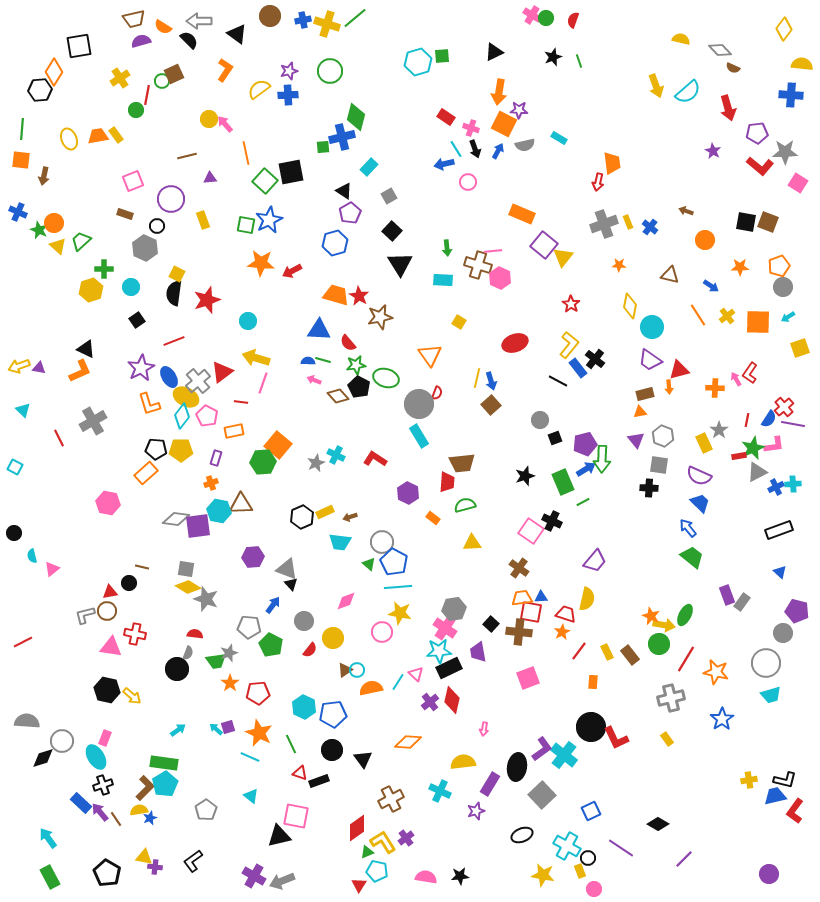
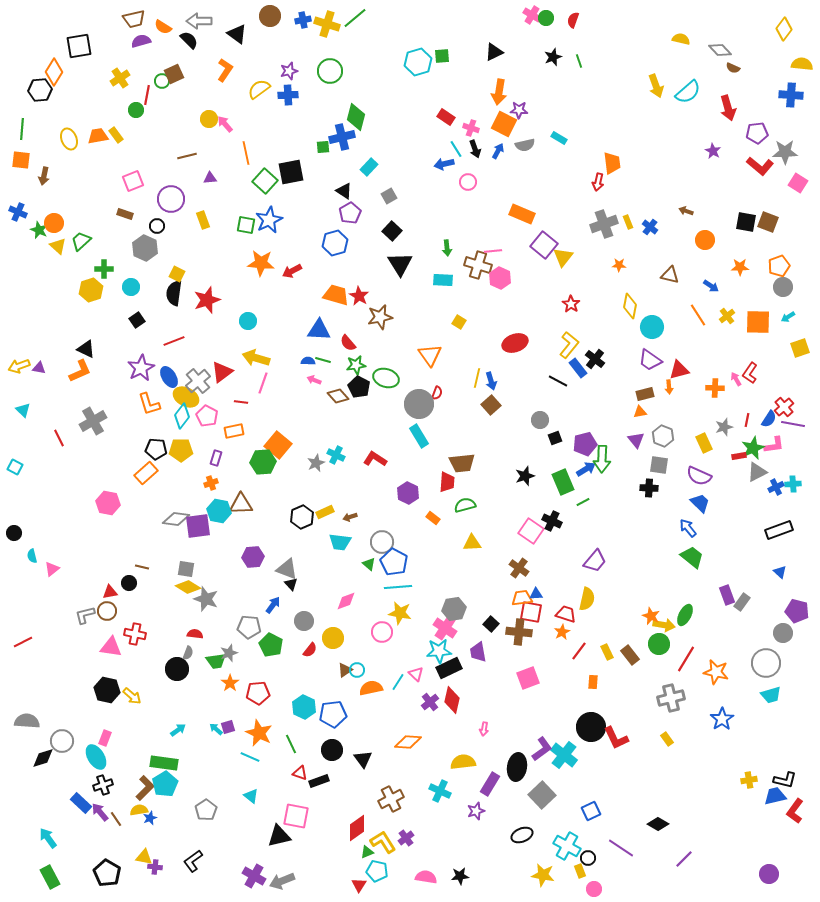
gray star at (719, 430): moved 5 px right, 3 px up; rotated 18 degrees clockwise
blue triangle at (541, 597): moved 5 px left, 3 px up
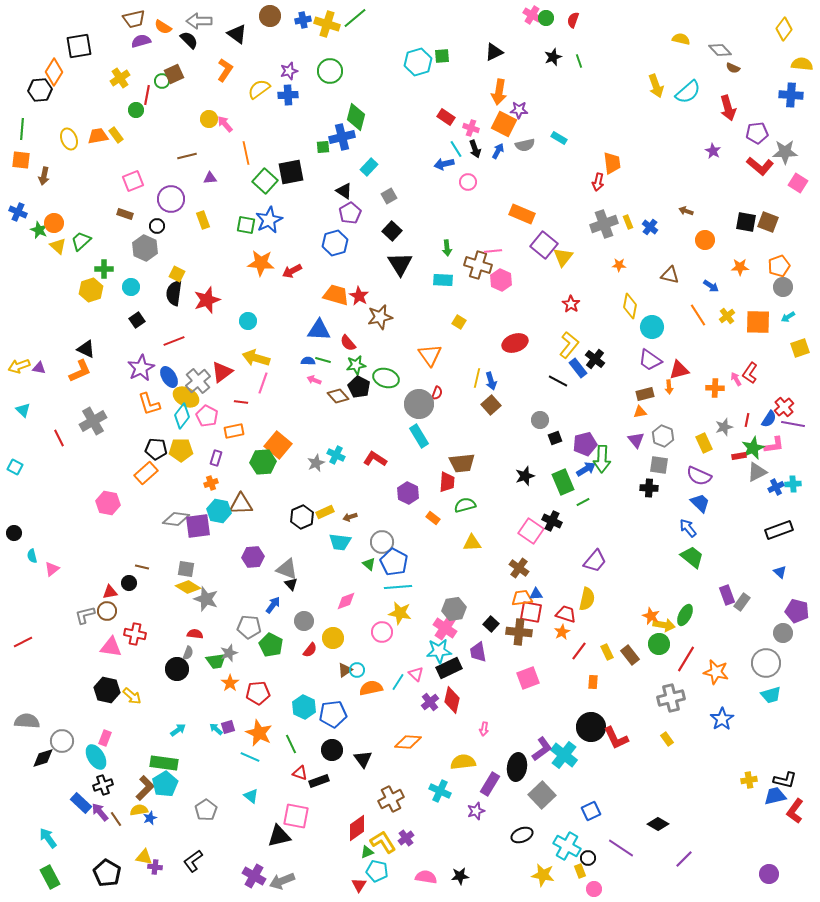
pink hexagon at (500, 278): moved 1 px right, 2 px down
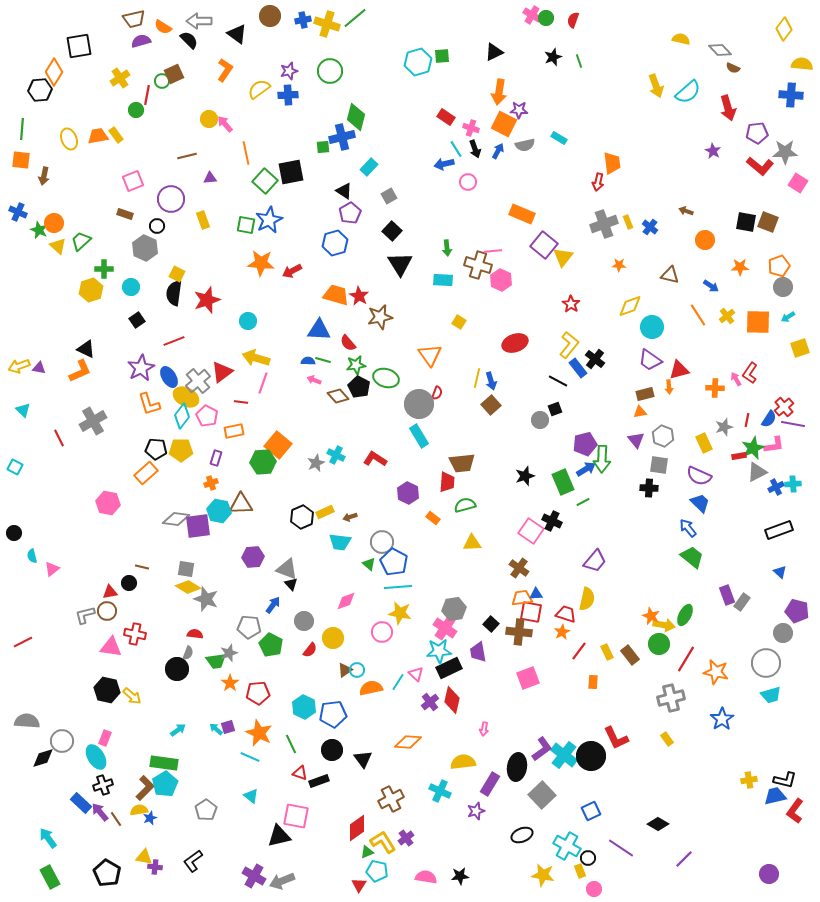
yellow diamond at (630, 306): rotated 60 degrees clockwise
black square at (555, 438): moved 29 px up
black circle at (591, 727): moved 29 px down
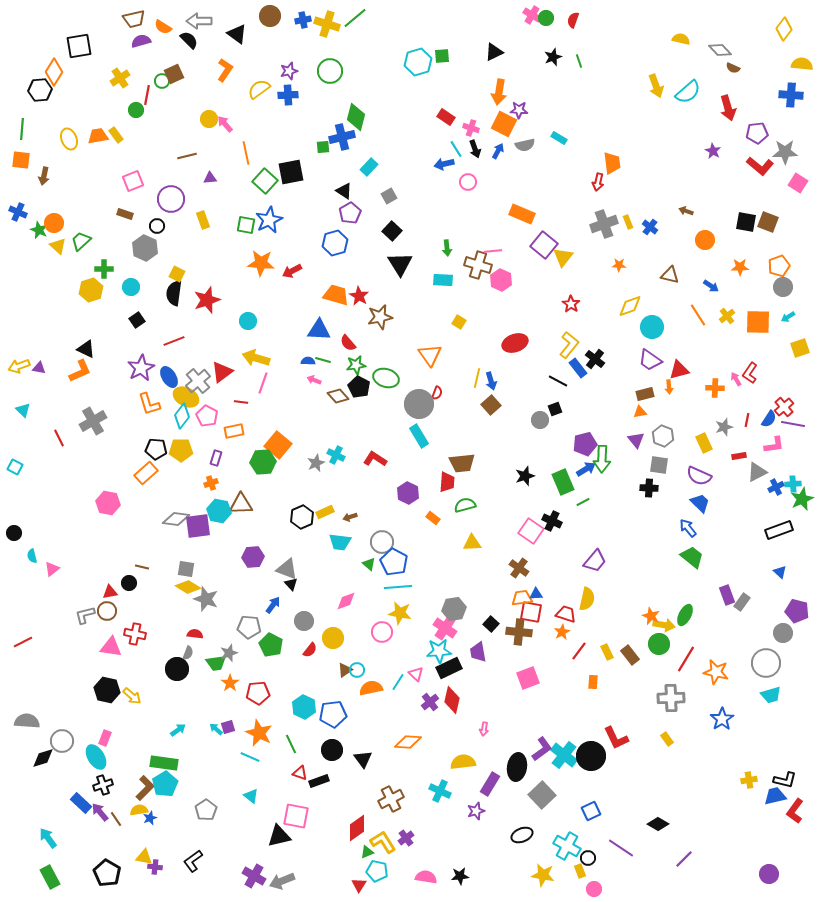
green star at (753, 448): moved 49 px right, 51 px down
green trapezoid at (216, 661): moved 2 px down
gray cross at (671, 698): rotated 12 degrees clockwise
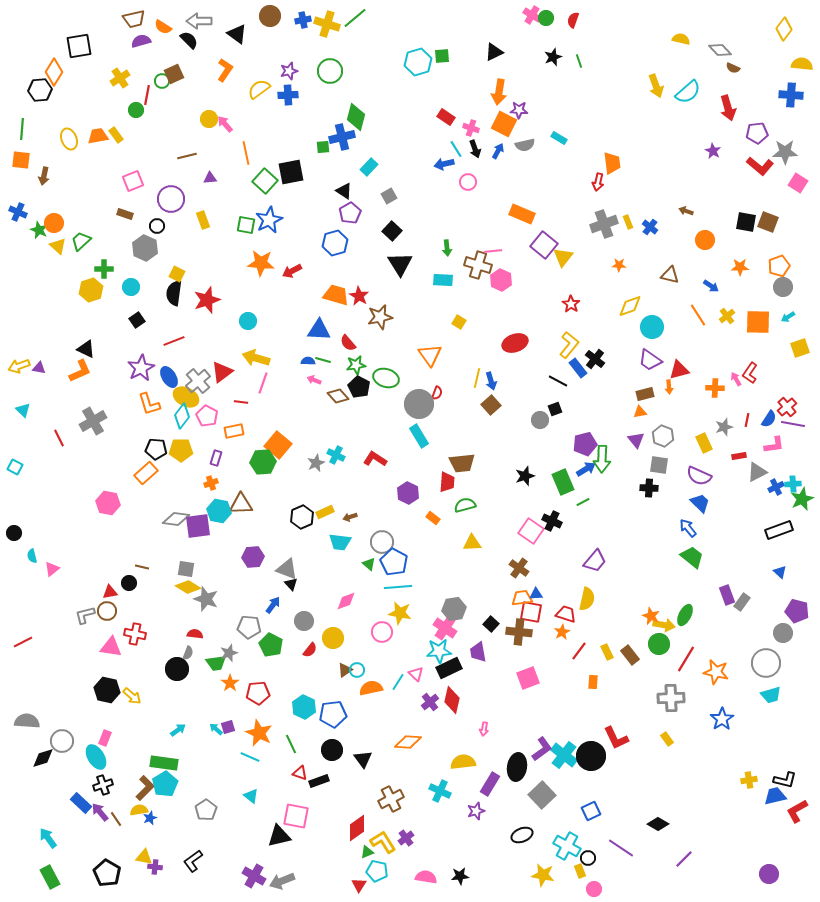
red cross at (784, 407): moved 3 px right
red L-shape at (795, 811): moved 2 px right; rotated 25 degrees clockwise
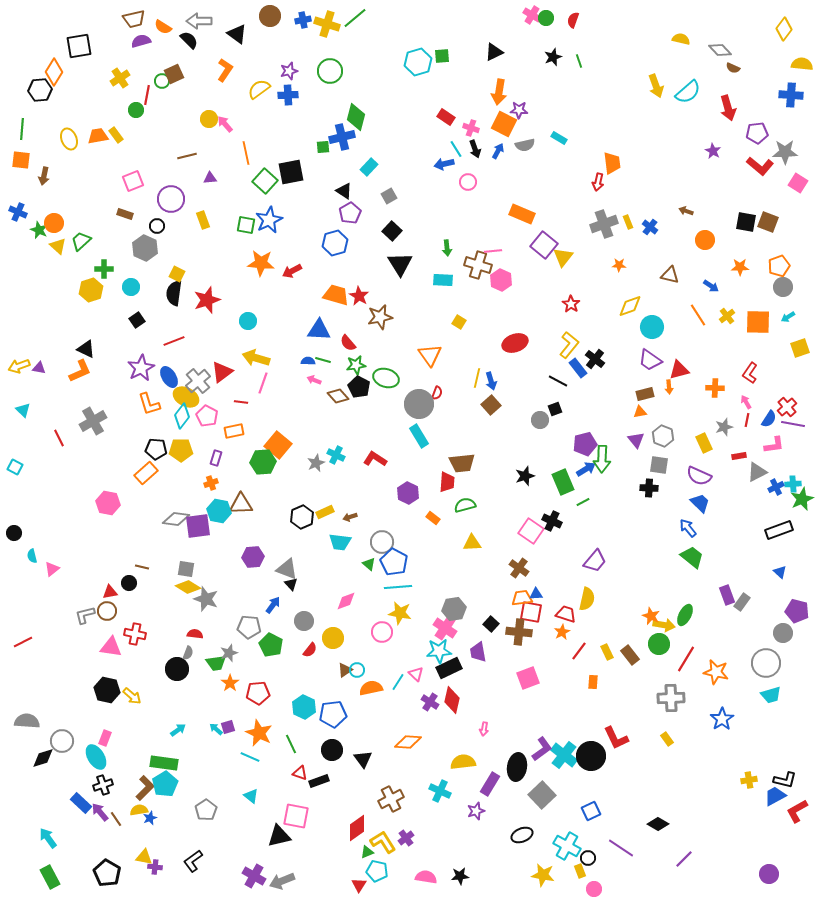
pink arrow at (736, 379): moved 10 px right, 23 px down
purple cross at (430, 702): rotated 18 degrees counterclockwise
blue trapezoid at (775, 796): rotated 15 degrees counterclockwise
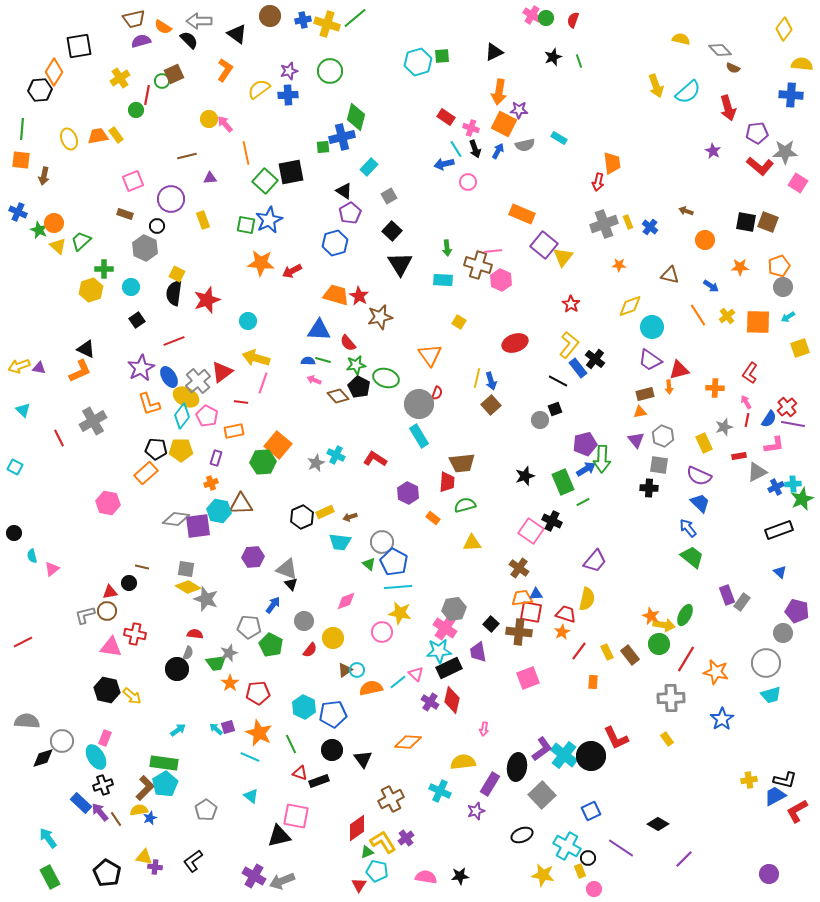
cyan line at (398, 682): rotated 18 degrees clockwise
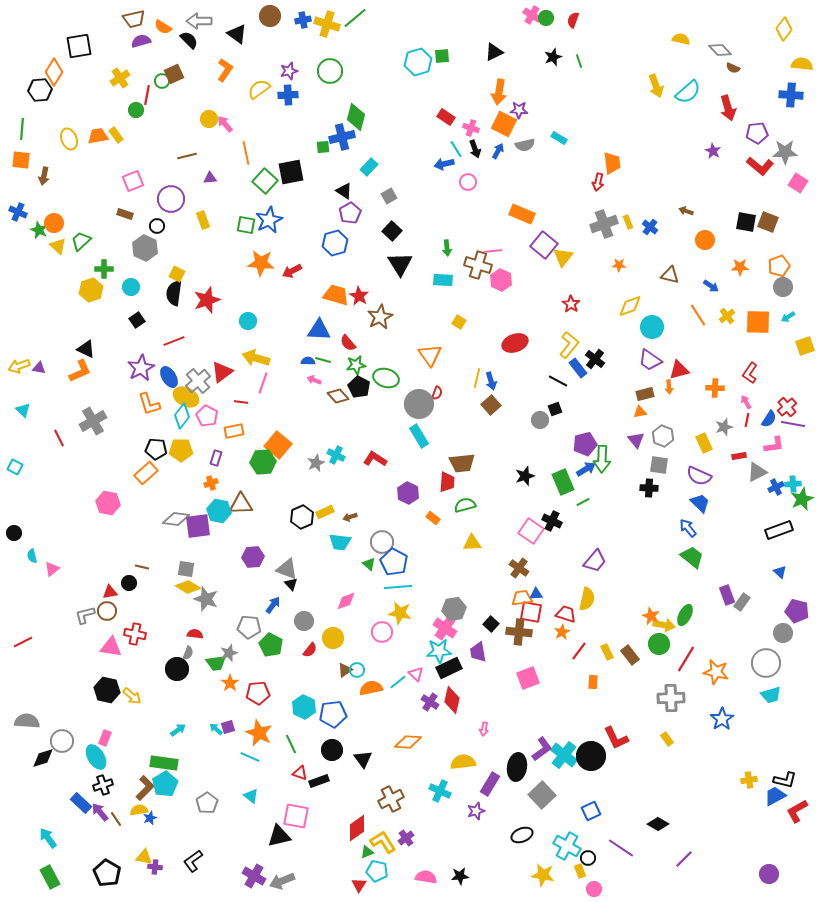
brown star at (380, 317): rotated 15 degrees counterclockwise
yellow square at (800, 348): moved 5 px right, 2 px up
gray pentagon at (206, 810): moved 1 px right, 7 px up
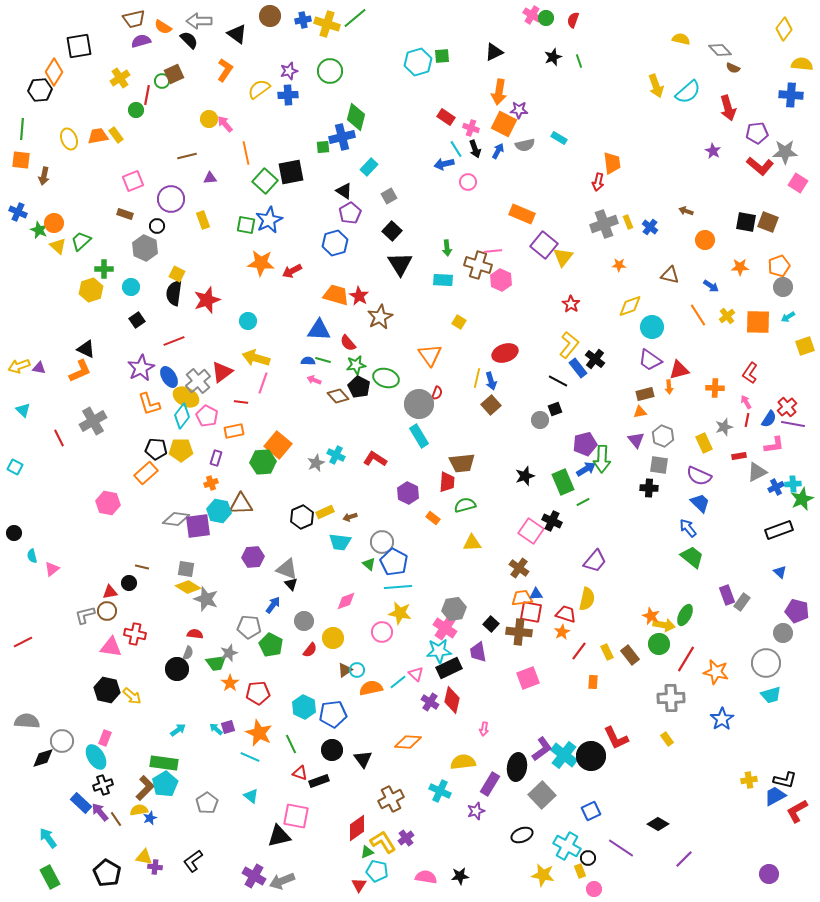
red ellipse at (515, 343): moved 10 px left, 10 px down
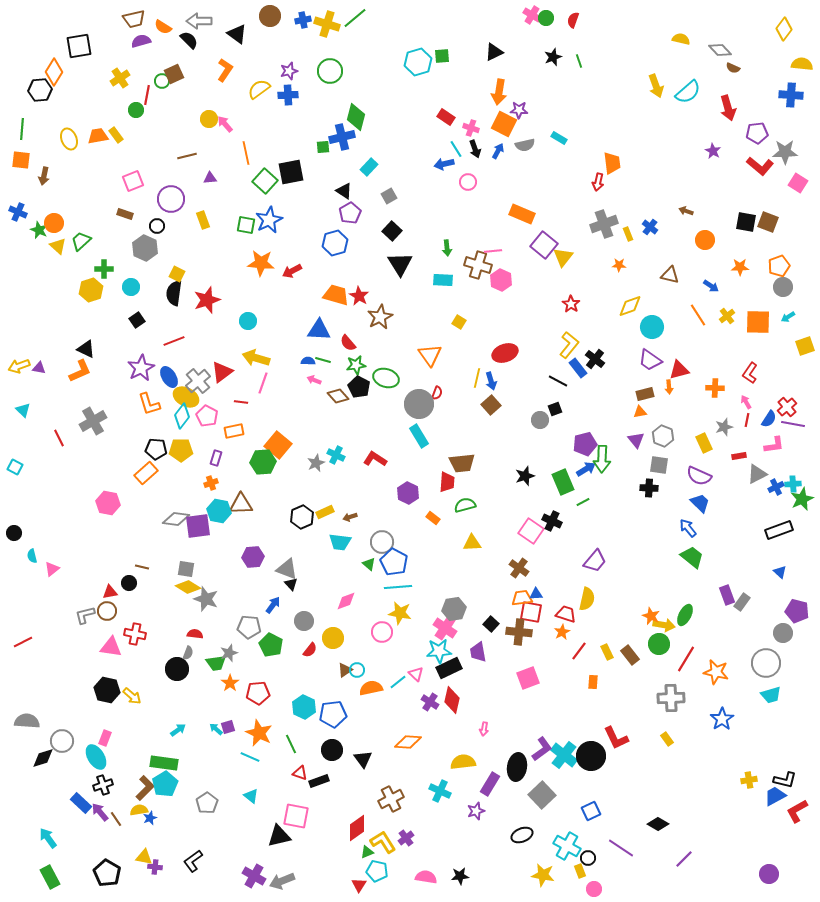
yellow rectangle at (628, 222): moved 12 px down
gray triangle at (757, 472): moved 2 px down
